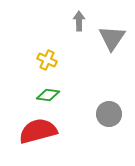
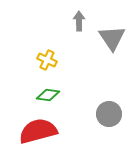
gray triangle: rotated 8 degrees counterclockwise
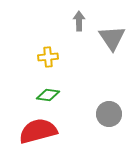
yellow cross: moved 1 px right, 3 px up; rotated 30 degrees counterclockwise
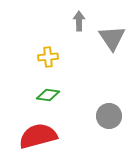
gray circle: moved 2 px down
red semicircle: moved 5 px down
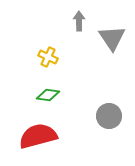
yellow cross: rotated 30 degrees clockwise
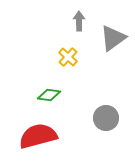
gray triangle: moved 1 px right; rotated 28 degrees clockwise
yellow cross: moved 20 px right; rotated 18 degrees clockwise
green diamond: moved 1 px right
gray circle: moved 3 px left, 2 px down
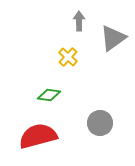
gray circle: moved 6 px left, 5 px down
